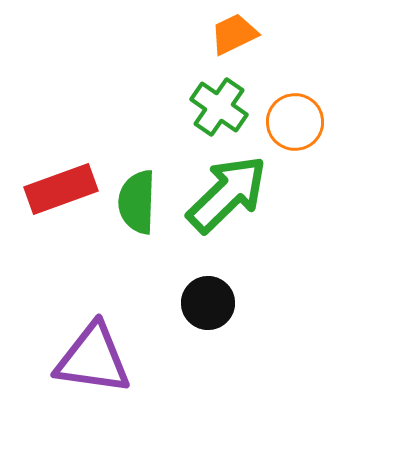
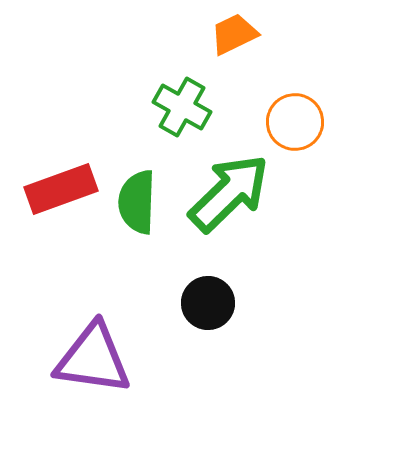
green cross: moved 37 px left; rotated 6 degrees counterclockwise
green arrow: moved 2 px right, 1 px up
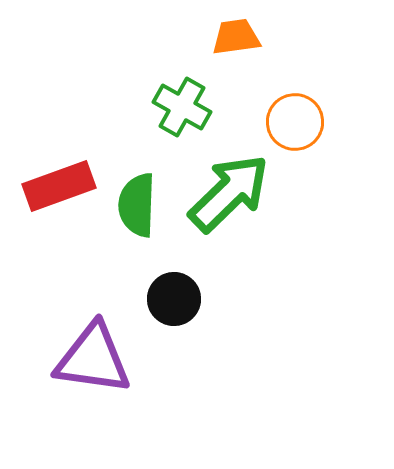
orange trapezoid: moved 2 px right, 3 px down; rotated 18 degrees clockwise
red rectangle: moved 2 px left, 3 px up
green semicircle: moved 3 px down
black circle: moved 34 px left, 4 px up
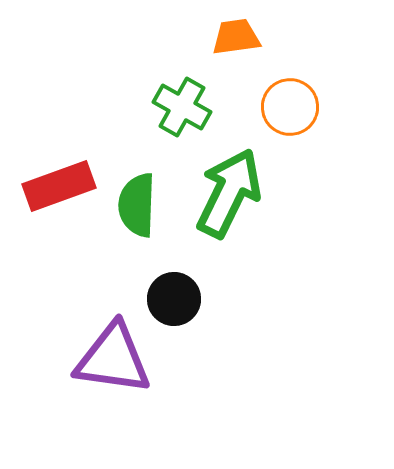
orange circle: moved 5 px left, 15 px up
green arrow: rotated 20 degrees counterclockwise
purple triangle: moved 20 px right
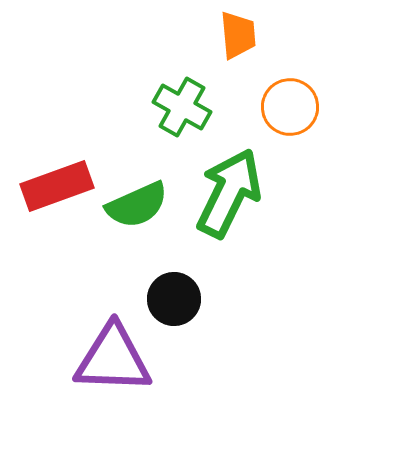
orange trapezoid: moved 2 px right, 2 px up; rotated 93 degrees clockwise
red rectangle: moved 2 px left
green semicircle: rotated 116 degrees counterclockwise
purple triangle: rotated 6 degrees counterclockwise
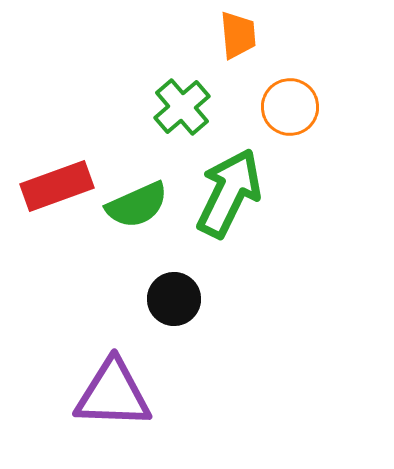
green cross: rotated 20 degrees clockwise
purple triangle: moved 35 px down
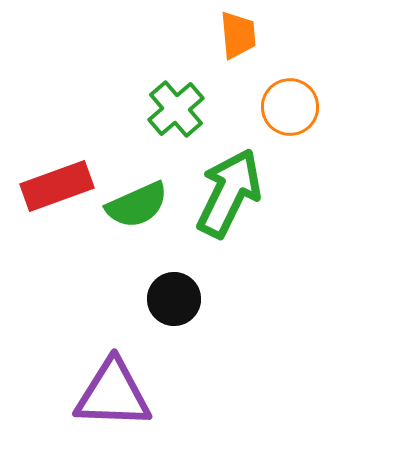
green cross: moved 6 px left, 2 px down
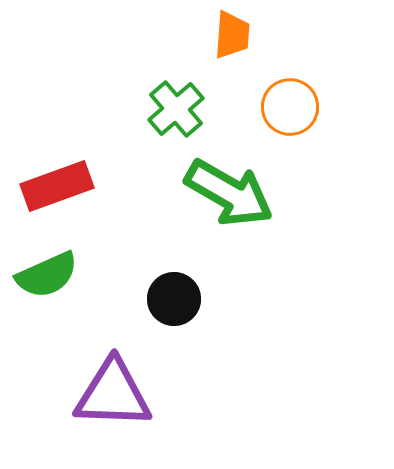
orange trapezoid: moved 6 px left; rotated 9 degrees clockwise
green arrow: rotated 94 degrees clockwise
green semicircle: moved 90 px left, 70 px down
